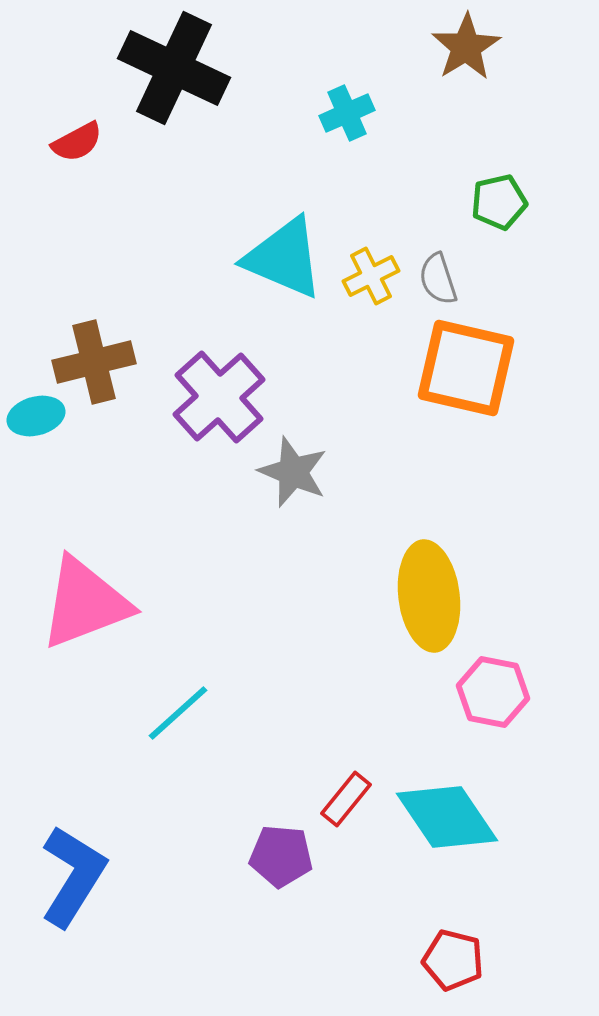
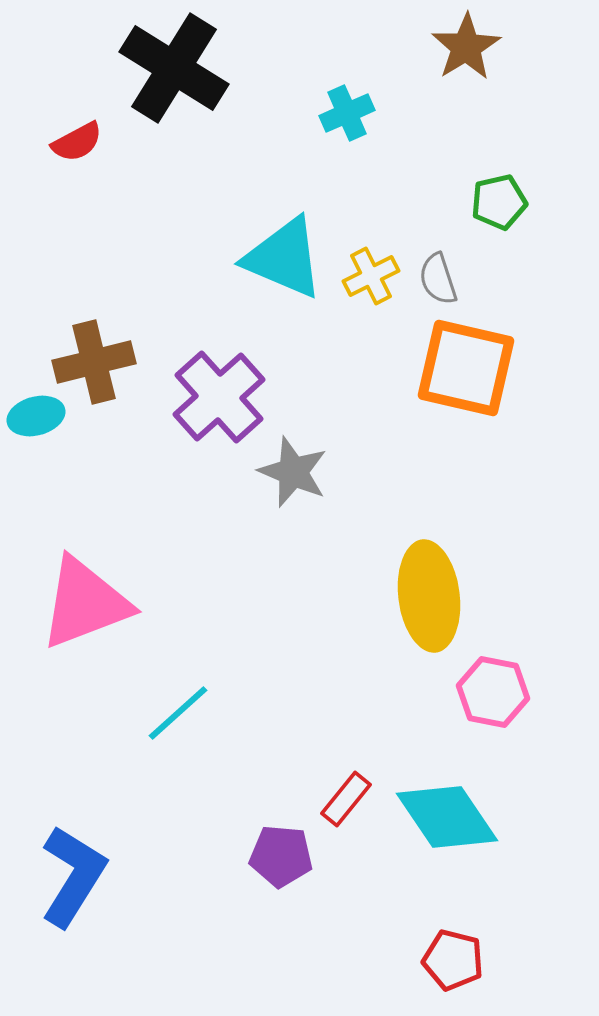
black cross: rotated 7 degrees clockwise
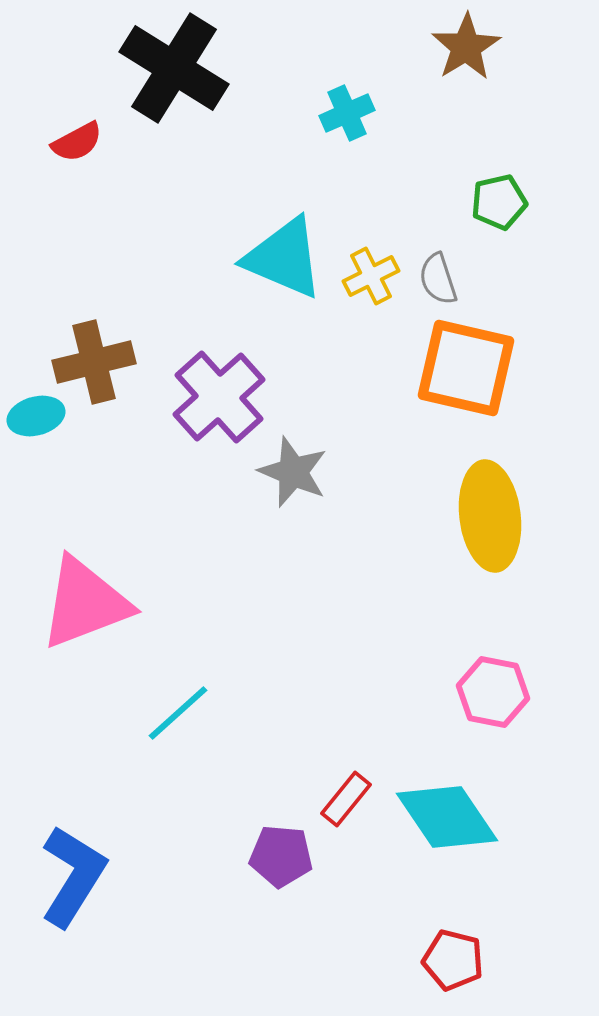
yellow ellipse: moved 61 px right, 80 px up
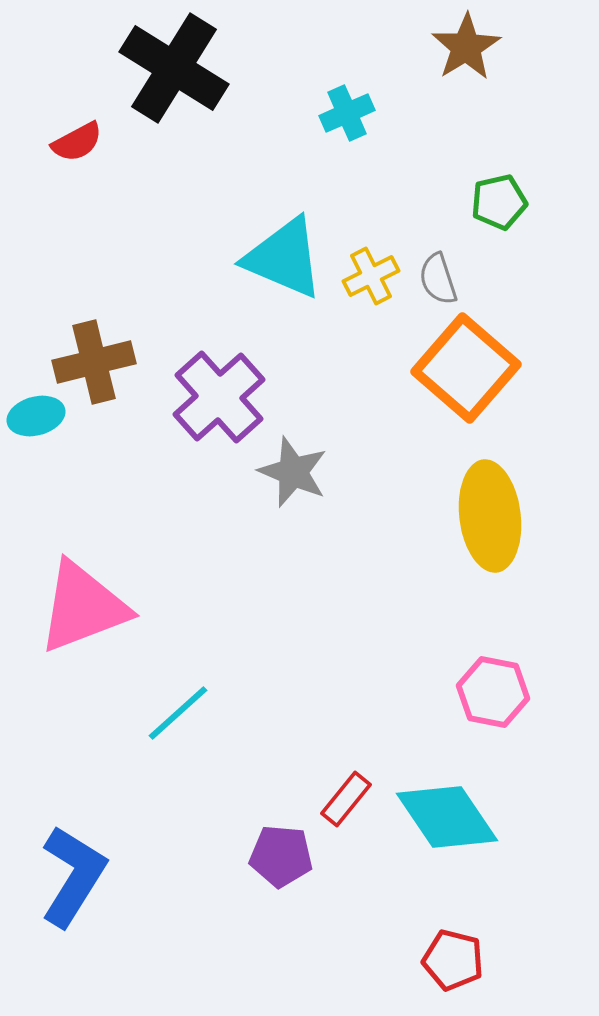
orange square: rotated 28 degrees clockwise
pink triangle: moved 2 px left, 4 px down
